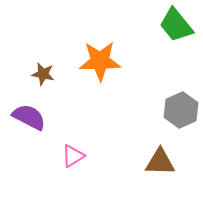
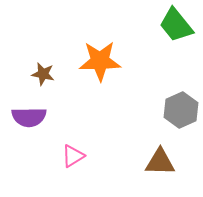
purple semicircle: rotated 152 degrees clockwise
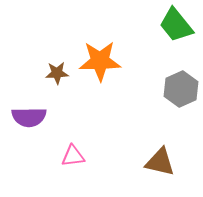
brown star: moved 14 px right, 1 px up; rotated 15 degrees counterclockwise
gray hexagon: moved 21 px up
pink triangle: rotated 25 degrees clockwise
brown triangle: rotated 12 degrees clockwise
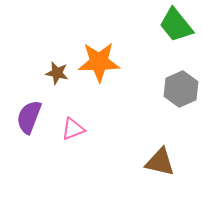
orange star: moved 1 px left, 1 px down
brown star: rotated 15 degrees clockwise
purple semicircle: rotated 112 degrees clockwise
pink triangle: moved 27 px up; rotated 15 degrees counterclockwise
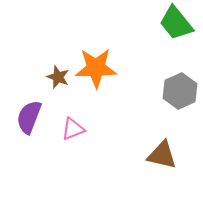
green trapezoid: moved 2 px up
orange star: moved 3 px left, 6 px down
brown star: moved 1 px right, 4 px down; rotated 10 degrees clockwise
gray hexagon: moved 1 px left, 2 px down
brown triangle: moved 2 px right, 7 px up
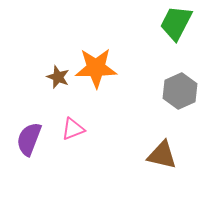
green trapezoid: rotated 66 degrees clockwise
purple semicircle: moved 22 px down
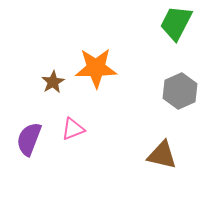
brown star: moved 5 px left, 5 px down; rotated 20 degrees clockwise
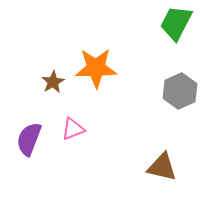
brown triangle: moved 12 px down
